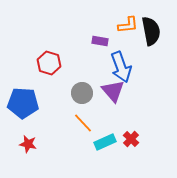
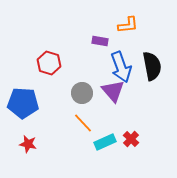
black semicircle: moved 1 px right, 35 px down
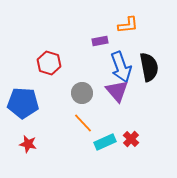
purple rectangle: rotated 21 degrees counterclockwise
black semicircle: moved 3 px left, 1 px down
purple triangle: moved 4 px right
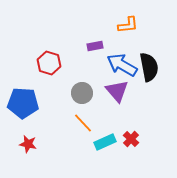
purple rectangle: moved 5 px left, 5 px down
blue arrow: moved 1 px right, 2 px up; rotated 140 degrees clockwise
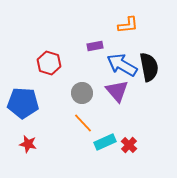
red cross: moved 2 px left, 6 px down
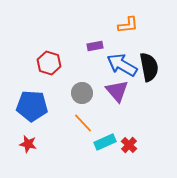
blue pentagon: moved 9 px right, 3 px down
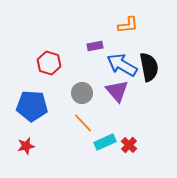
red star: moved 2 px left, 2 px down; rotated 24 degrees counterclockwise
